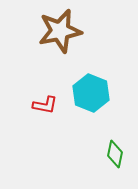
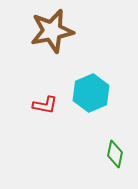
brown star: moved 8 px left
cyan hexagon: rotated 15 degrees clockwise
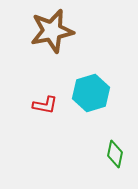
cyan hexagon: rotated 6 degrees clockwise
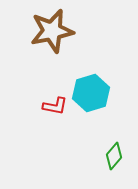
red L-shape: moved 10 px right, 1 px down
green diamond: moved 1 px left, 2 px down; rotated 28 degrees clockwise
